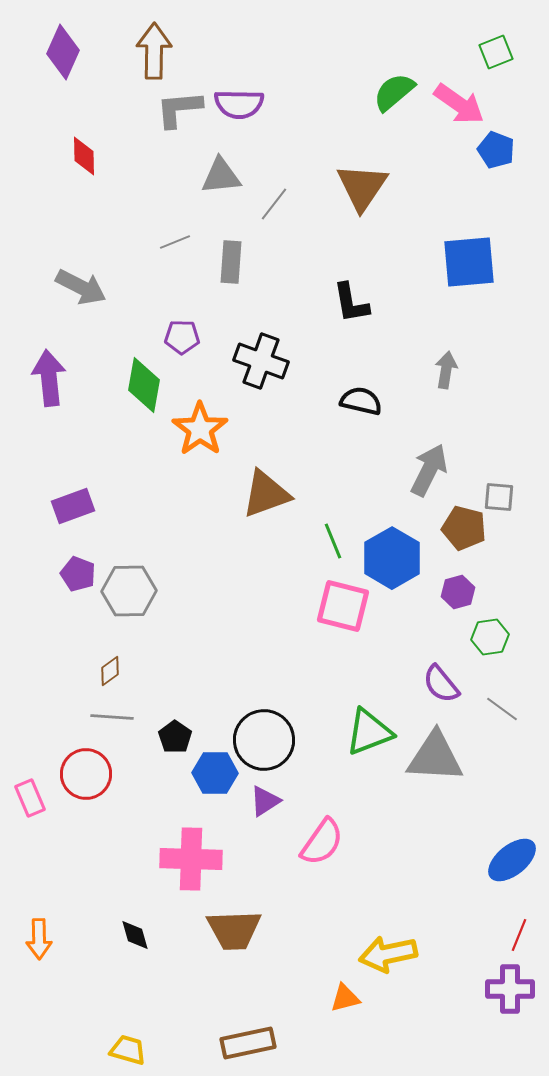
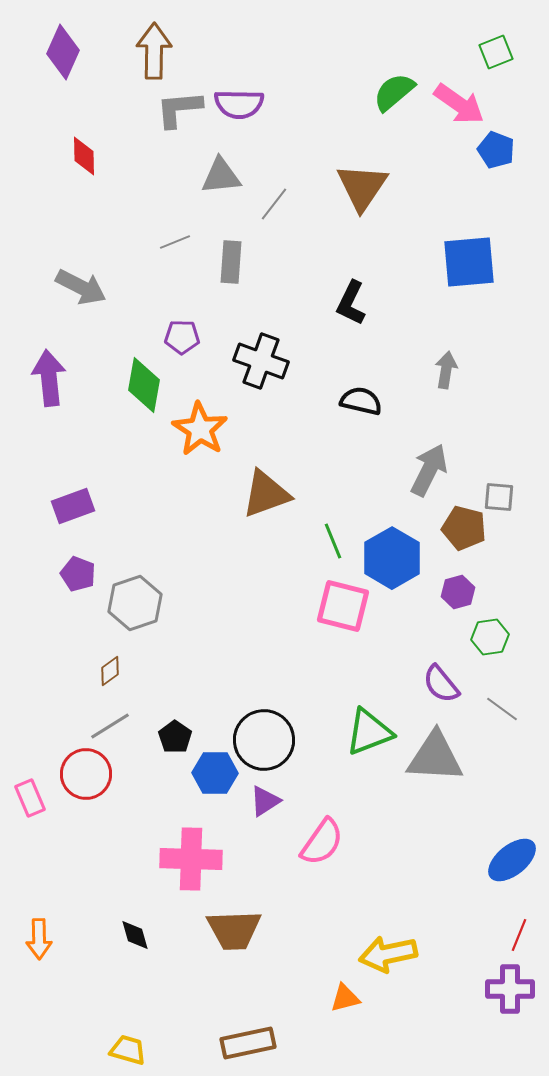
black L-shape at (351, 303): rotated 36 degrees clockwise
orange star at (200, 429): rotated 4 degrees counterclockwise
gray hexagon at (129, 591): moved 6 px right, 12 px down; rotated 18 degrees counterclockwise
gray line at (112, 717): moved 2 px left, 9 px down; rotated 36 degrees counterclockwise
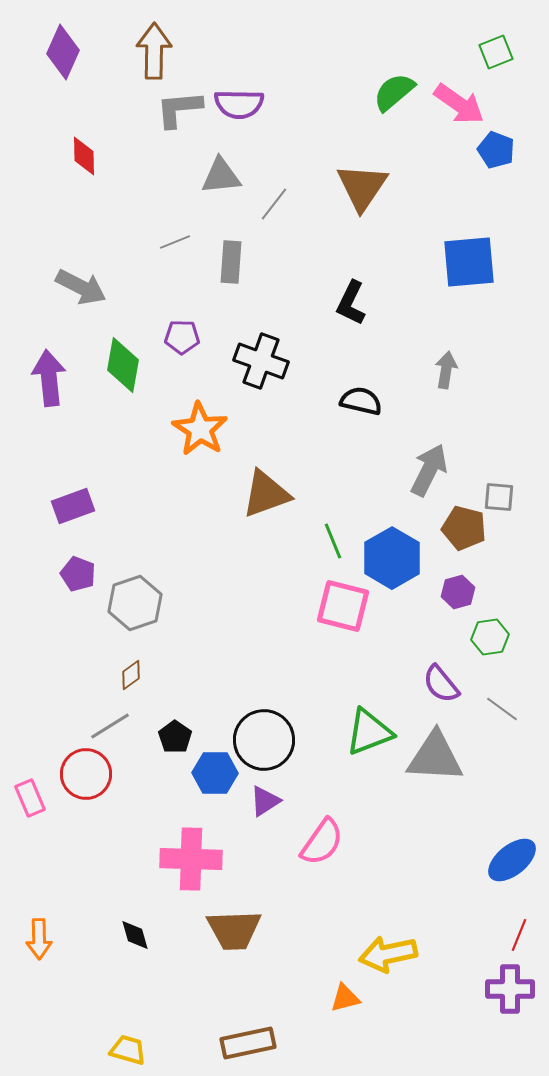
green diamond at (144, 385): moved 21 px left, 20 px up
brown diamond at (110, 671): moved 21 px right, 4 px down
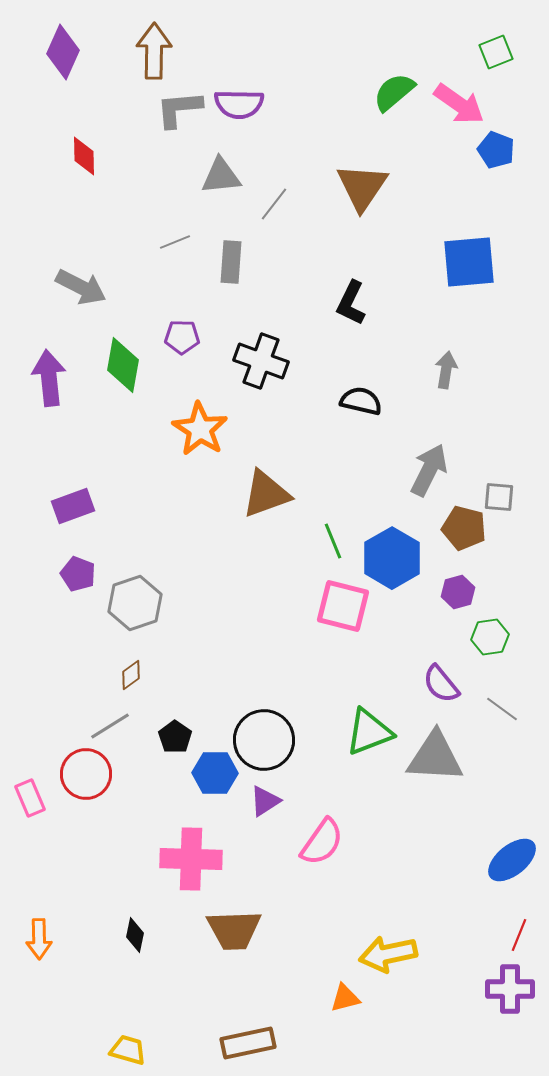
black diamond at (135, 935): rotated 28 degrees clockwise
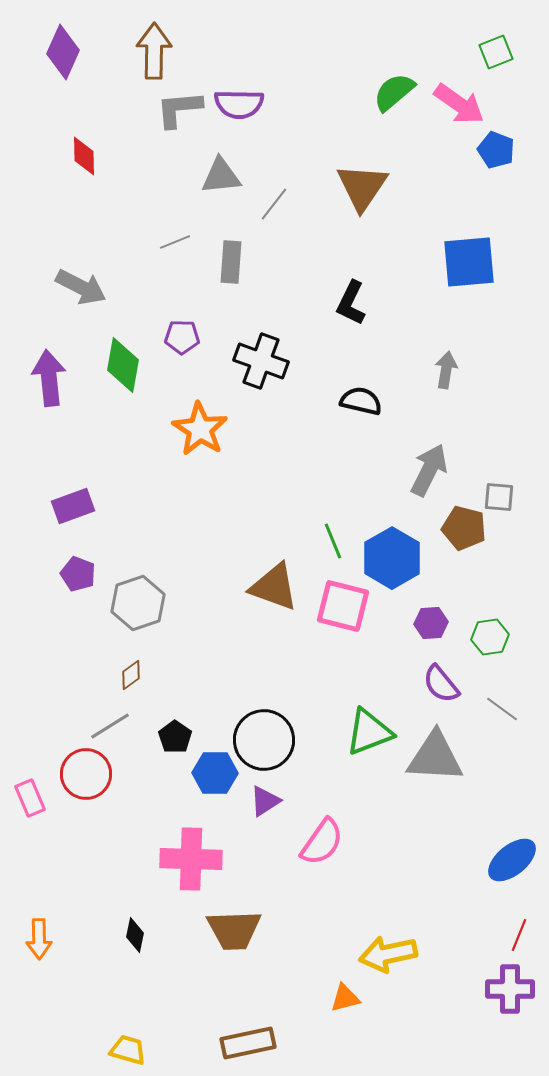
brown triangle at (266, 494): moved 8 px right, 93 px down; rotated 40 degrees clockwise
purple hexagon at (458, 592): moved 27 px left, 31 px down; rotated 12 degrees clockwise
gray hexagon at (135, 603): moved 3 px right
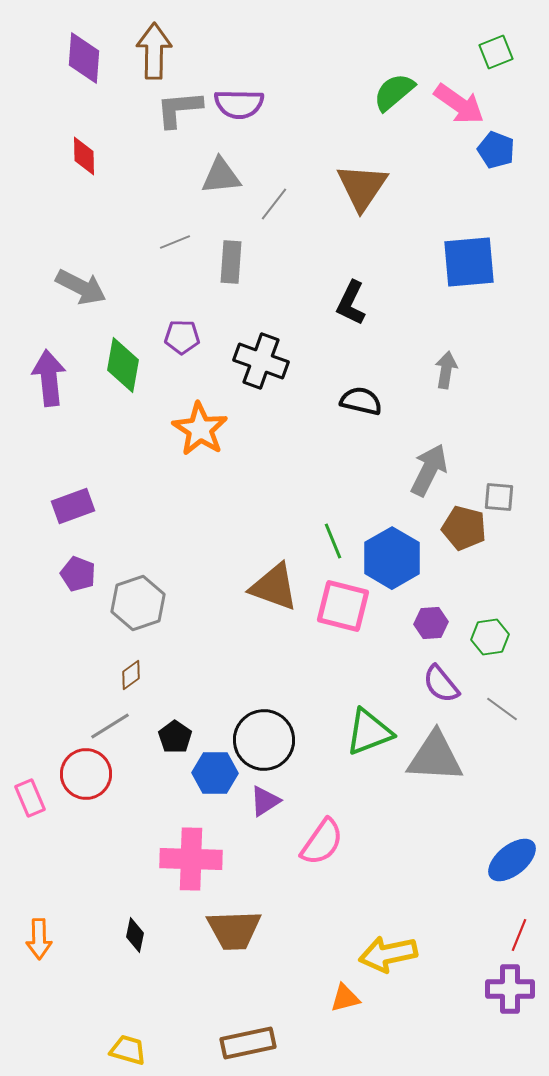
purple diamond at (63, 52): moved 21 px right, 6 px down; rotated 20 degrees counterclockwise
